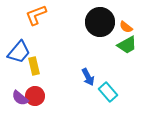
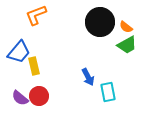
cyan rectangle: rotated 30 degrees clockwise
red circle: moved 4 px right
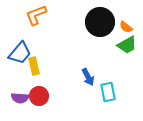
blue trapezoid: moved 1 px right, 1 px down
purple semicircle: rotated 36 degrees counterclockwise
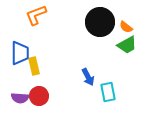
blue trapezoid: rotated 40 degrees counterclockwise
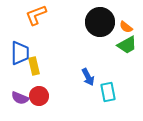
purple semicircle: rotated 18 degrees clockwise
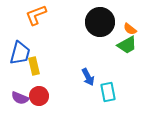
orange semicircle: moved 4 px right, 2 px down
blue trapezoid: rotated 15 degrees clockwise
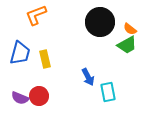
yellow rectangle: moved 11 px right, 7 px up
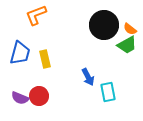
black circle: moved 4 px right, 3 px down
